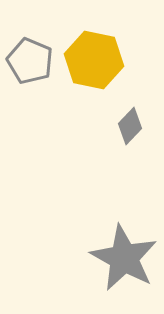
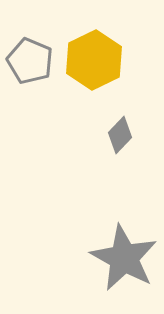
yellow hexagon: rotated 22 degrees clockwise
gray diamond: moved 10 px left, 9 px down
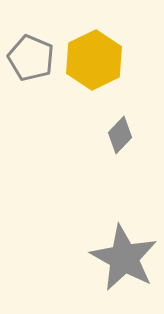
gray pentagon: moved 1 px right, 3 px up
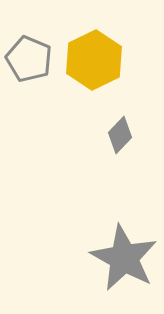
gray pentagon: moved 2 px left, 1 px down
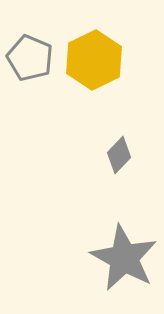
gray pentagon: moved 1 px right, 1 px up
gray diamond: moved 1 px left, 20 px down
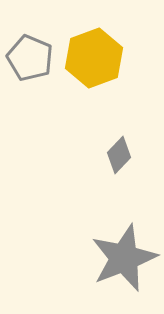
yellow hexagon: moved 2 px up; rotated 6 degrees clockwise
gray star: rotated 22 degrees clockwise
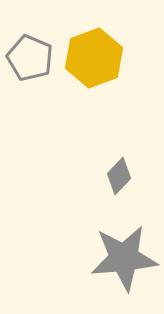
gray diamond: moved 21 px down
gray star: rotated 16 degrees clockwise
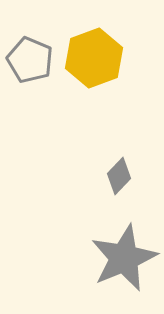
gray pentagon: moved 2 px down
gray star: rotated 18 degrees counterclockwise
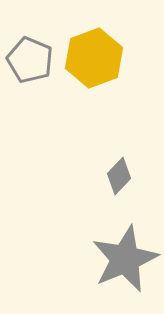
gray star: moved 1 px right, 1 px down
